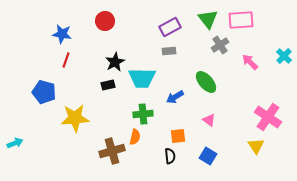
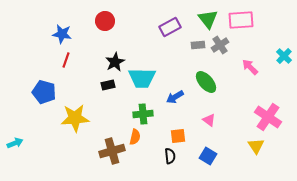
gray rectangle: moved 29 px right, 6 px up
pink arrow: moved 5 px down
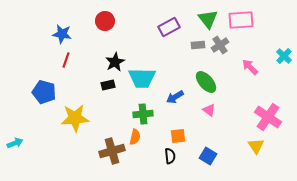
purple rectangle: moved 1 px left
pink triangle: moved 10 px up
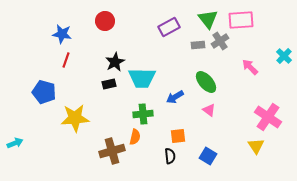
gray cross: moved 4 px up
black rectangle: moved 1 px right, 1 px up
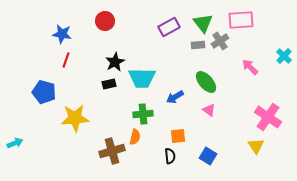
green triangle: moved 5 px left, 4 px down
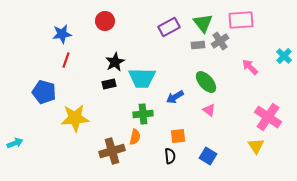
blue star: rotated 18 degrees counterclockwise
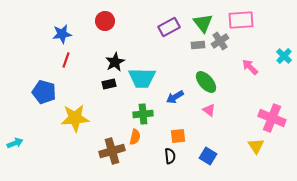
pink cross: moved 4 px right, 1 px down; rotated 12 degrees counterclockwise
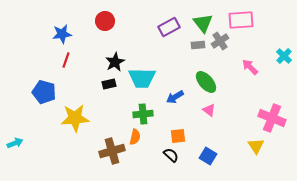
black semicircle: moved 1 px right, 1 px up; rotated 42 degrees counterclockwise
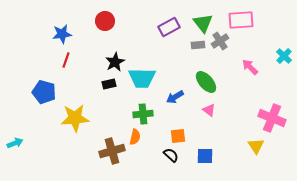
blue square: moved 3 px left; rotated 30 degrees counterclockwise
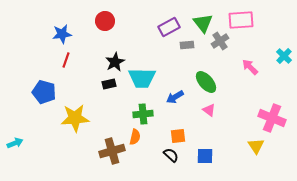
gray rectangle: moved 11 px left
